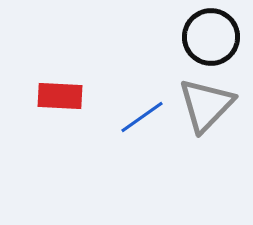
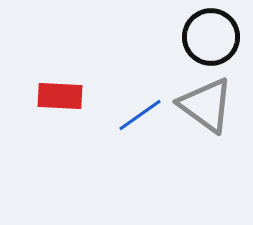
gray triangle: rotated 38 degrees counterclockwise
blue line: moved 2 px left, 2 px up
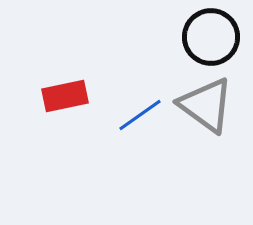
red rectangle: moved 5 px right; rotated 15 degrees counterclockwise
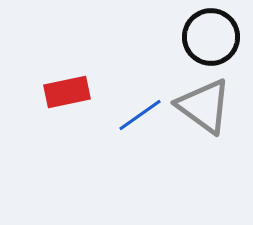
red rectangle: moved 2 px right, 4 px up
gray triangle: moved 2 px left, 1 px down
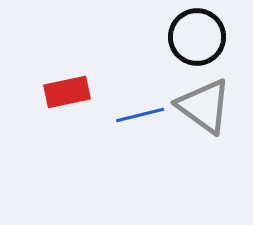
black circle: moved 14 px left
blue line: rotated 21 degrees clockwise
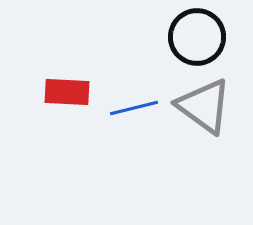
red rectangle: rotated 15 degrees clockwise
blue line: moved 6 px left, 7 px up
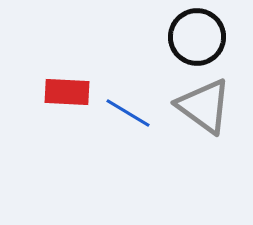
blue line: moved 6 px left, 5 px down; rotated 45 degrees clockwise
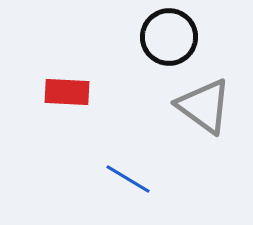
black circle: moved 28 px left
blue line: moved 66 px down
